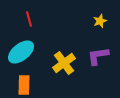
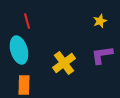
red line: moved 2 px left, 2 px down
cyan ellipse: moved 2 px left, 2 px up; rotated 68 degrees counterclockwise
purple L-shape: moved 4 px right, 1 px up
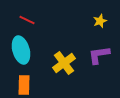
red line: moved 1 px up; rotated 49 degrees counterclockwise
cyan ellipse: moved 2 px right
purple L-shape: moved 3 px left
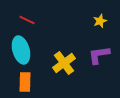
orange rectangle: moved 1 px right, 3 px up
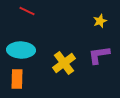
red line: moved 9 px up
cyan ellipse: rotated 72 degrees counterclockwise
orange rectangle: moved 8 px left, 3 px up
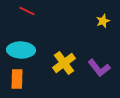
yellow star: moved 3 px right
purple L-shape: moved 13 px down; rotated 120 degrees counterclockwise
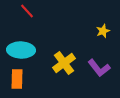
red line: rotated 21 degrees clockwise
yellow star: moved 10 px down
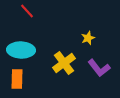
yellow star: moved 15 px left, 7 px down
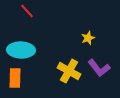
yellow cross: moved 5 px right, 8 px down; rotated 25 degrees counterclockwise
orange rectangle: moved 2 px left, 1 px up
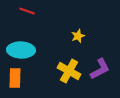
red line: rotated 28 degrees counterclockwise
yellow star: moved 10 px left, 2 px up
purple L-shape: moved 1 px right, 1 px down; rotated 80 degrees counterclockwise
